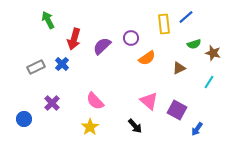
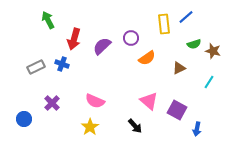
brown star: moved 2 px up
blue cross: rotated 24 degrees counterclockwise
pink semicircle: rotated 24 degrees counterclockwise
blue arrow: rotated 24 degrees counterclockwise
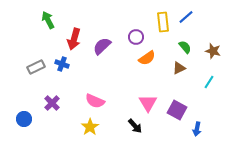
yellow rectangle: moved 1 px left, 2 px up
purple circle: moved 5 px right, 1 px up
green semicircle: moved 9 px left, 3 px down; rotated 112 degrees counterclockwise
pink triangle: moved 1 px left, 2 px down; rotated 18 degrees clockwise
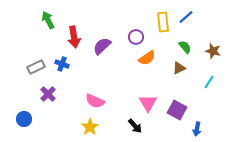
red arrow: moved 2 px up; rotated 25 degrees counterclockwise
purple cross: moved 4 px left, 9 px up
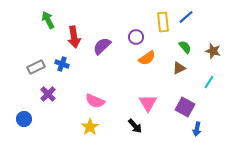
purple square: moved 8 px right, 3 px up
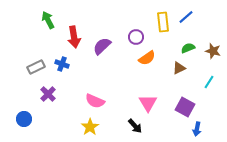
green semicircle: moved 3 px right, 1 px down; rotated 72 degrees counterclockwise
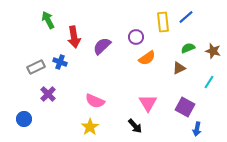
blue cross: moved 2 px left, 2 px up
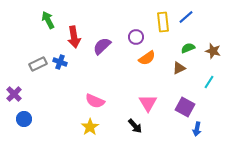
gray rectangle: moved 2 px right, 3 px up
purple cross: moved 34 px left
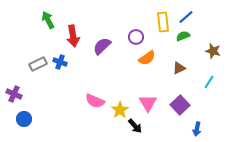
red arrow: moved 1 px left, 1 px up
green semicircle: moved 5 px left, 12 px up
purple cross: rotated 21 degrees counterclockwise
purple square: moved 5 px left, 2 px up; rotated 18 degrees clockwise
yellow star: moved 30 px right, 17 px up
